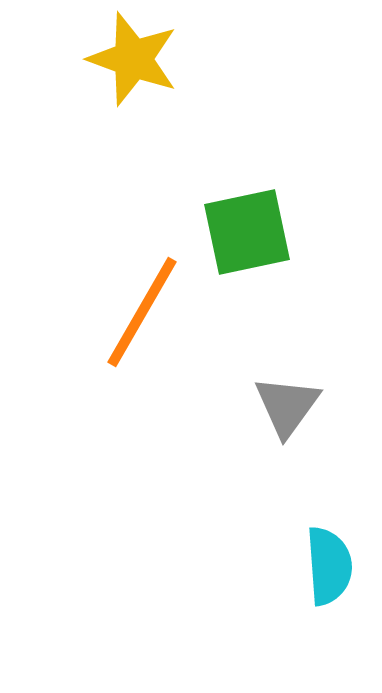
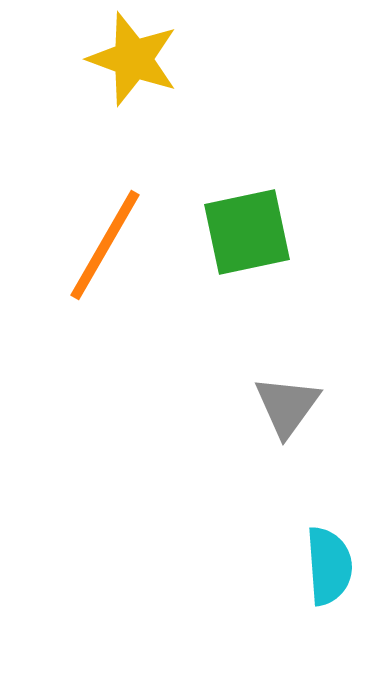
orange line: moved 37 px left, 67 px up
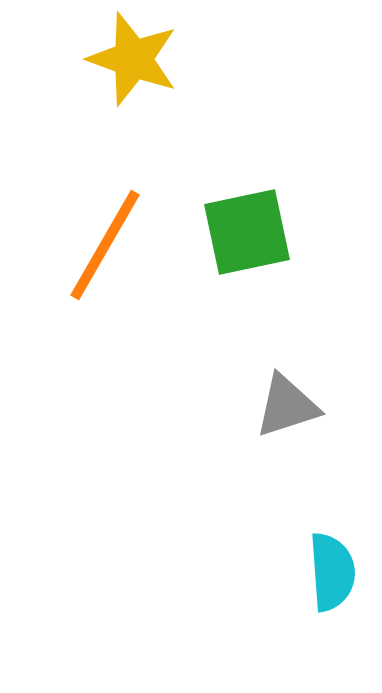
gray triangle: rotated 36 degrees clockwise
cyan semicircle: moved 3 px right, 6 px down
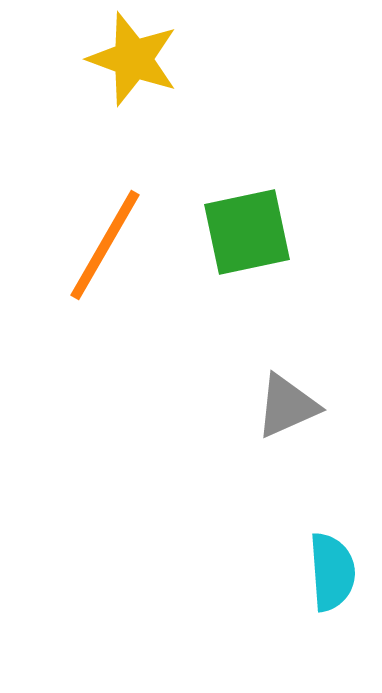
gray triangle: rotated 6 degrees counterclockwise
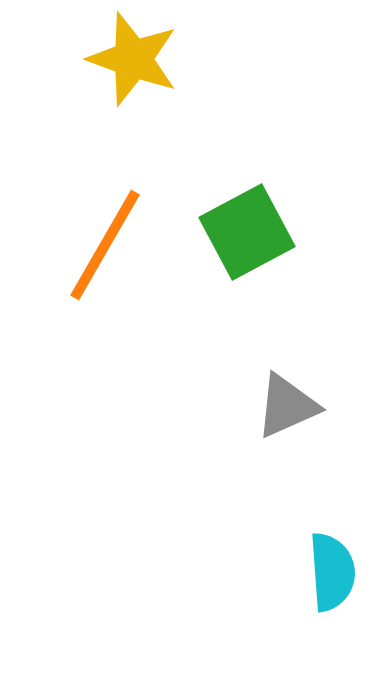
green square: rotated 16 degrees counterclockwise
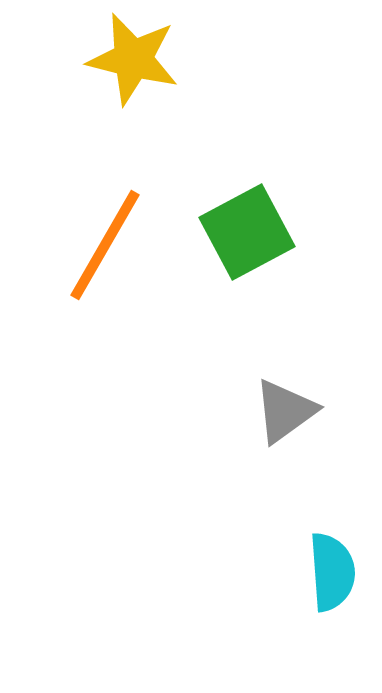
yellow star: rotated 6 degrees counterclockwise
gray triangle: moved 2 px left, 5 px down; rotated 12 degrees counterclockwise
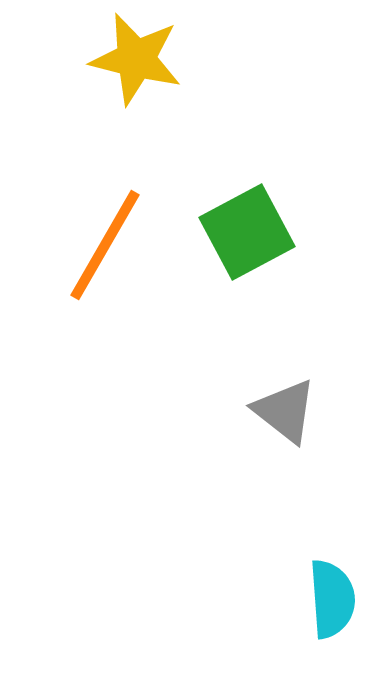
yellow star: moved 3 px right
gray triangle: rotated 46 degrees counterclockwise
cyan semicircle: moved 27 px down
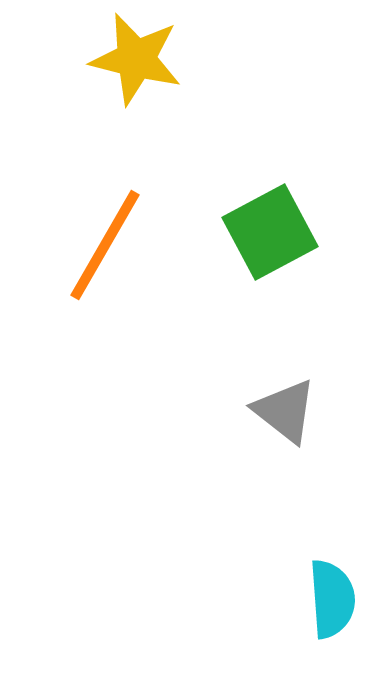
green square: moved 23 px right
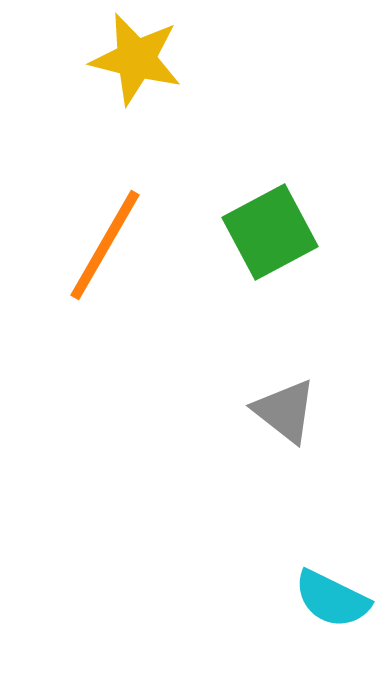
cyan semicircle: rotated 120 degrees clockwise
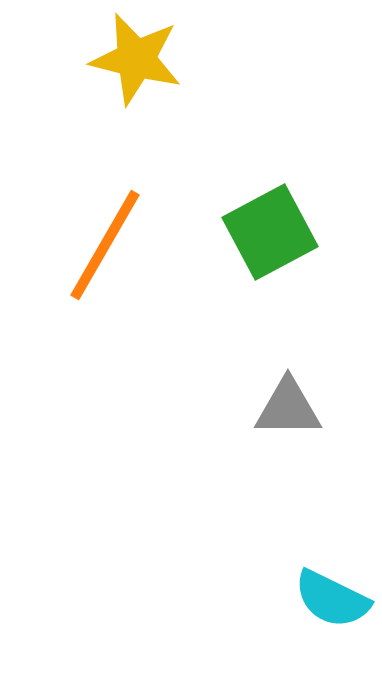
gray triangle: moved 3 px right, 3 px up; rotated 38 degrees counterclockwise
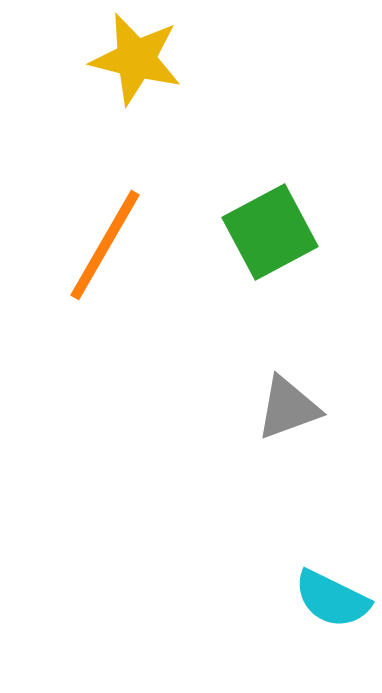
gray triangle: rotated 20 degrees counterclockwise
